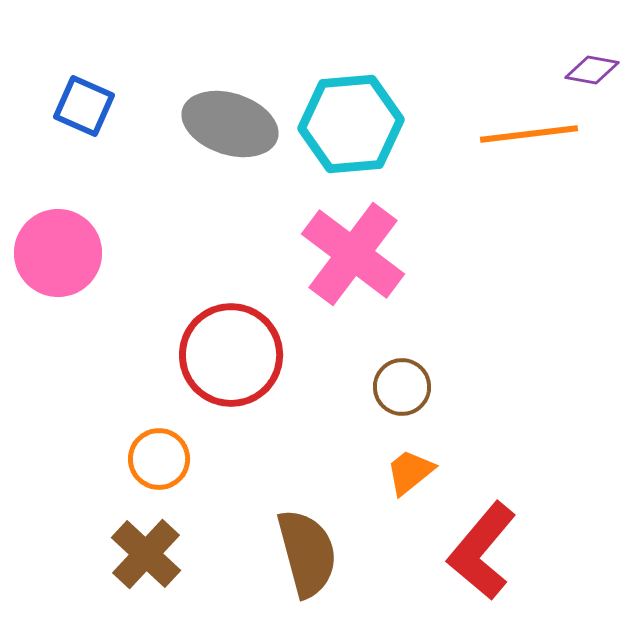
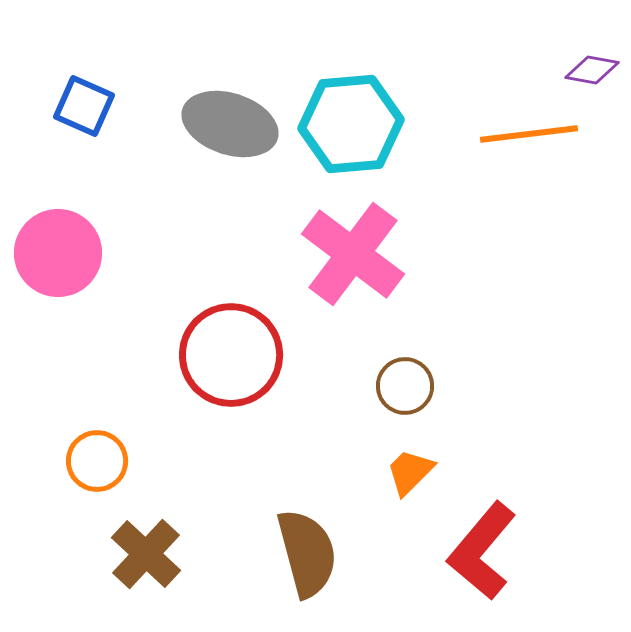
brown circle: moved 3 px right, 1 px up
orange circle: moved 62 px left, 2 px down
orange trapezoid: rotated 6 degrees counterclockwise
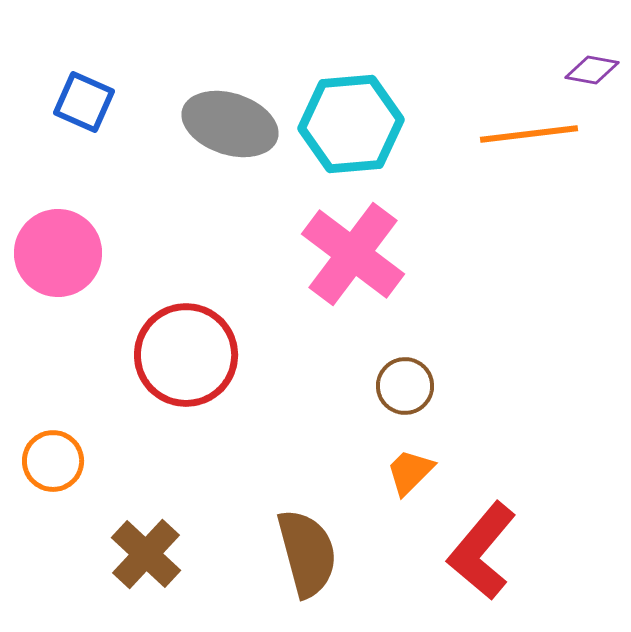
blue square: moved 4 px up
red circle: moved 45 px left
orange circle: moved 44 px left
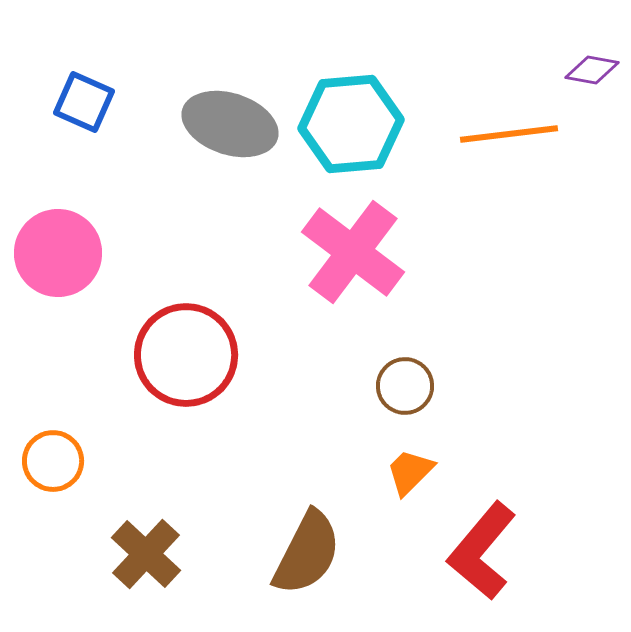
orange line: moved 20 px left
pink cross: moved 2 px up
brown semicircle: rotated 42 degrees clockwise
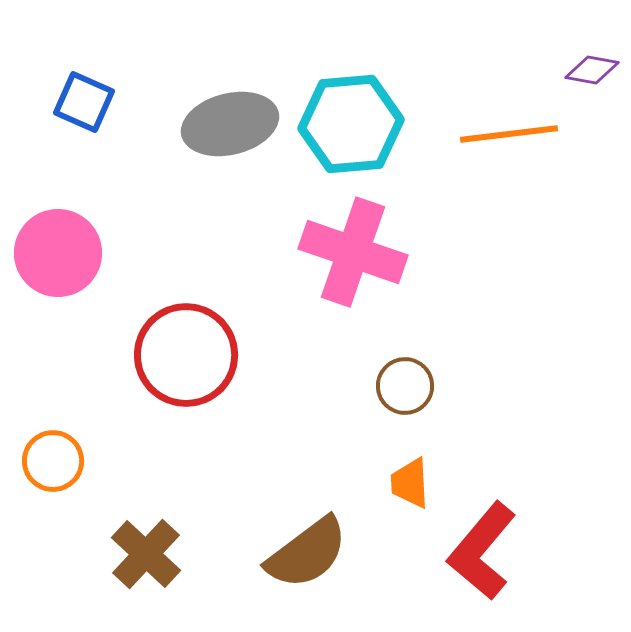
gray ellipse: rotated 32 degrees counterclockwise
pink cross: rotated 18 degrees counterclockwise
orange trapezoid: moved 11 px down; rotated 48 degrees counterclockwise
brown semicircle: rotated 26 degrees clockwise
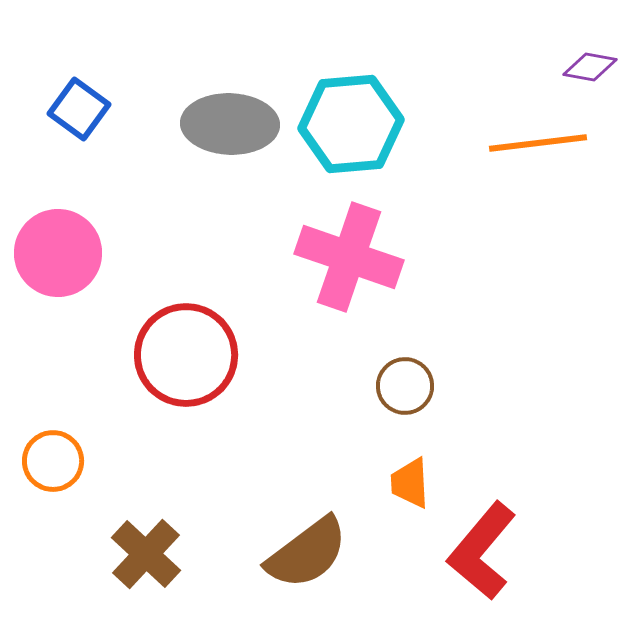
purple diamond: moved 2 px left, 3 px up
blue square: moved 5 px left, 7 px down; rotated 12 degrees clockwise
gray ellipse: rotated 16 degrees clockwise
orange line: moved 29 px right, 9 px down
pink cross: moved 4 px left, 5 px down
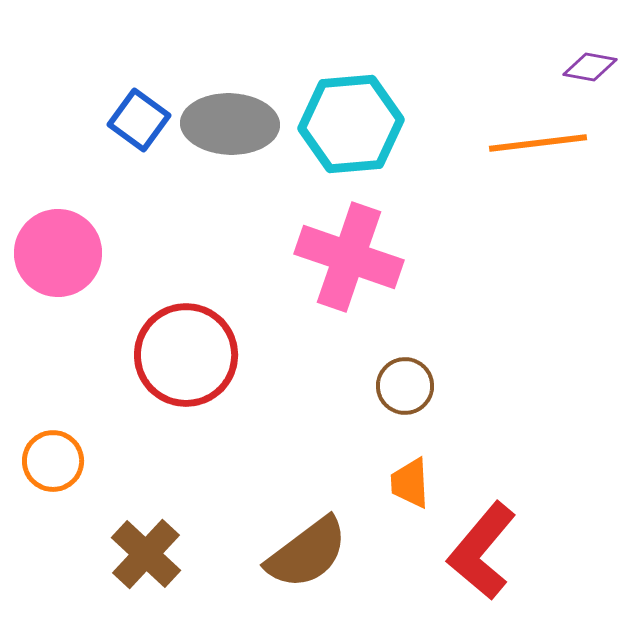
blue square: moved 60 px right, 11 px down
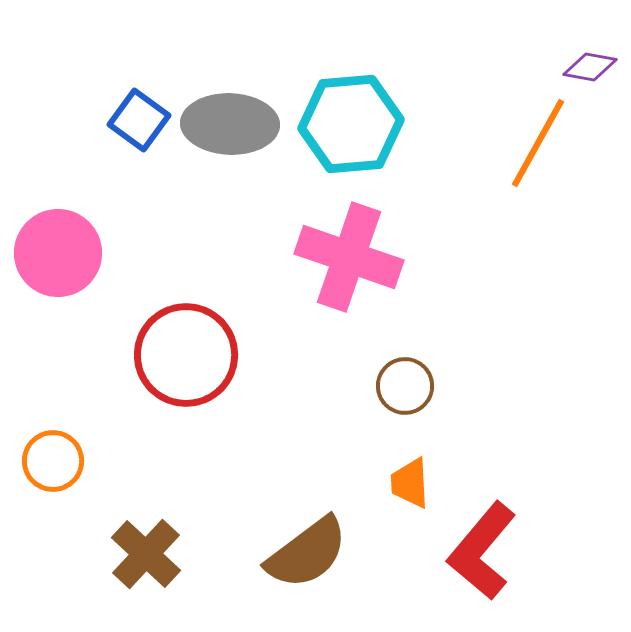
orange line: rotated 54 degrees counterclockwise
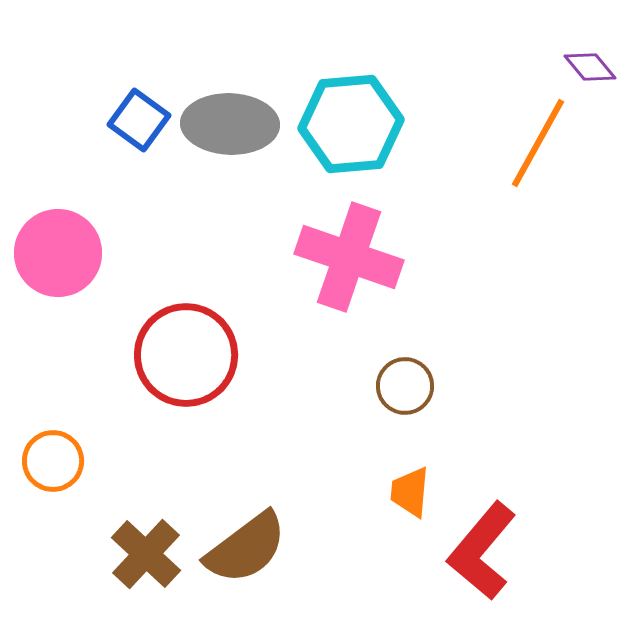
purple diamond: rotated 40 degrees clockwise
orange trapezoid: moved 9 px down; rotated 8 degrees clockwise
brown semicircle: moved 61 px left, 5 px up
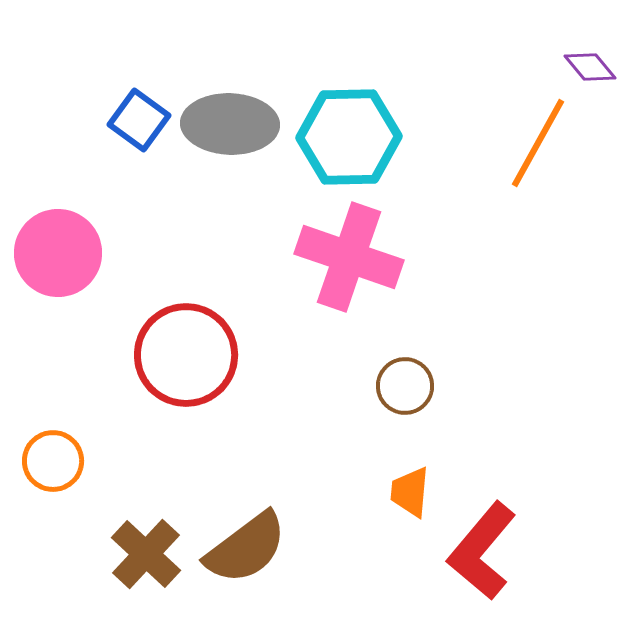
cyan hexagon: moved 2 px left, 13 px down; rotated 4 degrees clockwise
